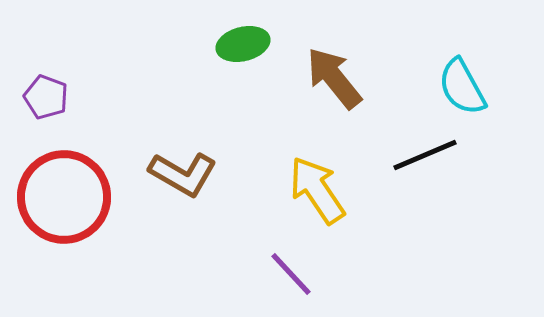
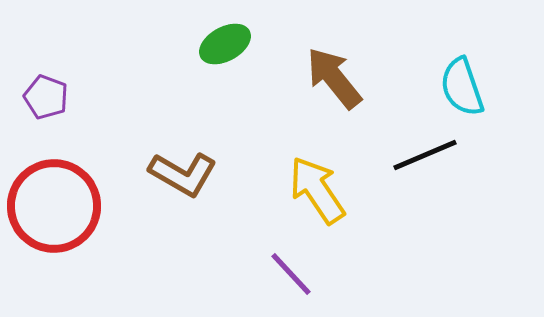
green ellipse: moved 18 px left; rotated 15 degrees counterclockwise
cyan semicircle: rotated 10 degrees clockwise
red circle: moved 10 px left, 9 px down
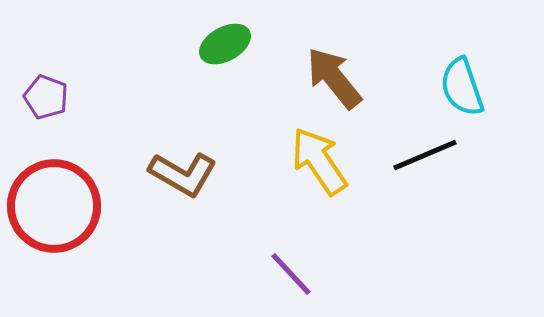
yellow arrow: moved 2 px right, 29 px up
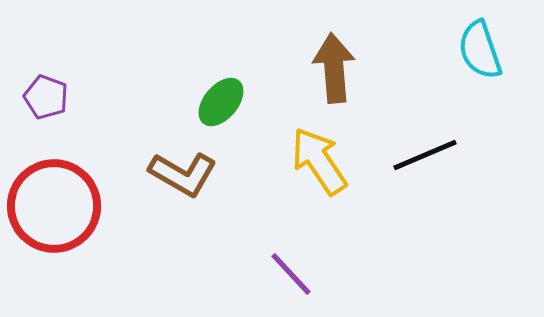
green ellipse: moved 4 px left, 58 px down; rotated 21 degrees counterclockwise
brown arrow: moved 10 px up; rotated 34 degrees clockwise
cyan semicircle: moved 18 px right, 37 px up
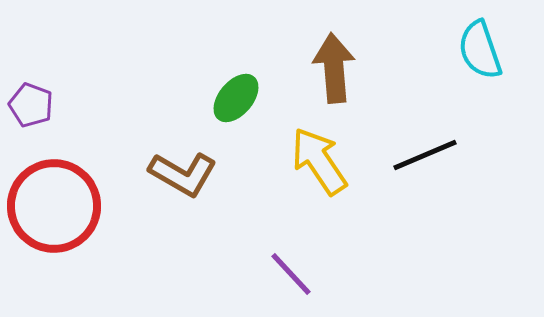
purple pentagon: moved 15 px left, 8 px down
green ellipse: moved 15 px right, 4 px up
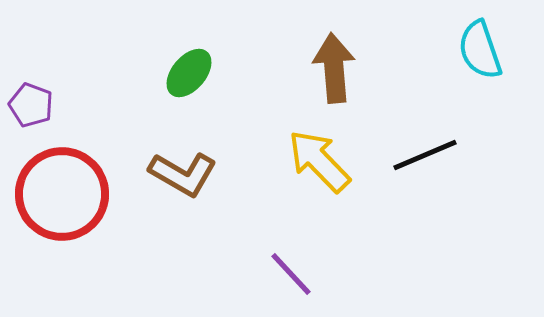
green ellipse: moved 47 px left, 25 px up
yellow arrow: rotated 10 degrees counterclockwise
red circle: moved 8 px right, 12 px up
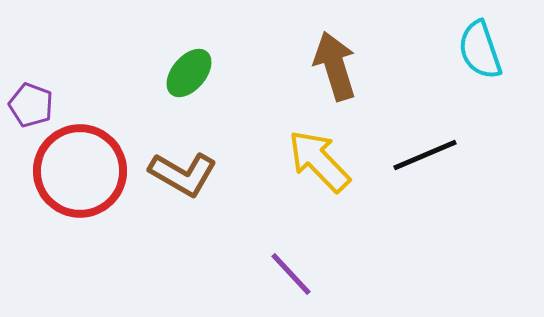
brown arrow: moved 1 px right, 2 px up; rotated 12 degrees counterclockwise
red circle: moved 18 px right, 23 px up
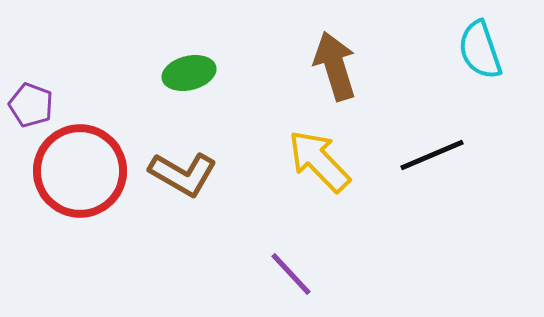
green ellipse: rotated 36 degrees clockwise
black line: moved 7 px right
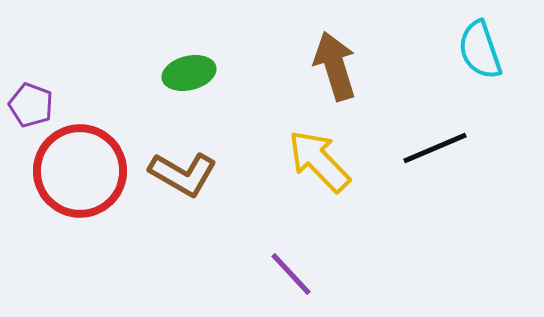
black line: moved 3 px right, 7 px up
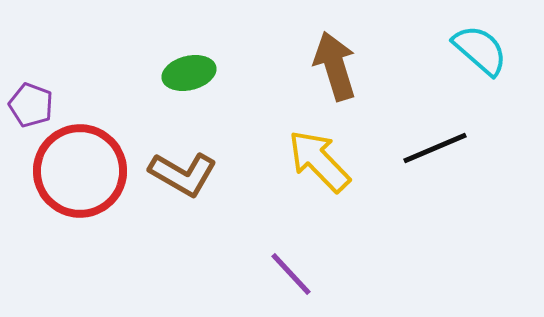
cyan semicircle: rotated 150 degrees clockwise
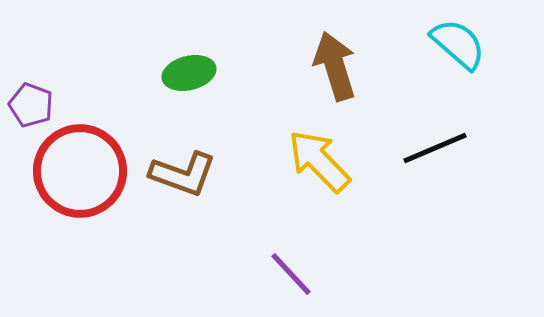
cyan semicircle: moved 22 px left, 6 px up
brown L-shape: rotated 10 degrees counterclockwise
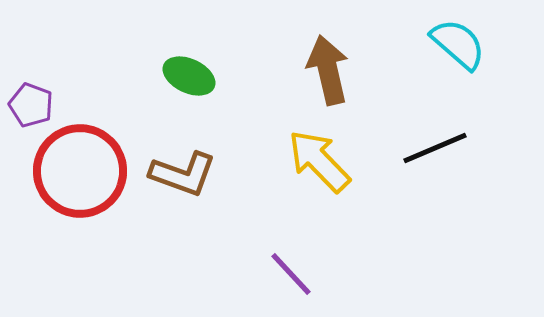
brown arrow: moved 7 px left, 4 px down; rotated 4 degrees clockwise
green ellipse: moved 3 px down; rotated 39 degrees clockwise
